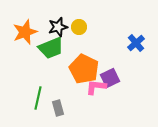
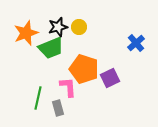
orange star: moved 1 px right, 1 px down
orange pentagon: rotated 8 degrees counterclockwise
pink L-shape: moved 28 px left; rotated 80 degrees clockwise
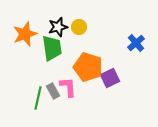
orange star: moved 1 px left, 1 px down
green trapezoid: moved 1 px right; rotated 76 degrees counterclockwise
orange pentagon: moved 4 px right, 2 px up
gray rectangle: moved 5 px left, 17 px up; rotated 14 degrees counterclockwise
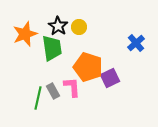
black star: moved 1 px up; rotated 24 degrees counterclockwise
pink L-shape: moved 4 px right
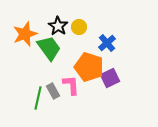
blue cross: moved 29 px left
green trapezoid: moved 3 px left; rotated 28 degrees counterclockwise
orange pentagon: moved 1 px right
pink L-shape: moved 1 px left, 2 px up
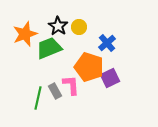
green trapezoid: rotated 76 degrees counterclockwise
gray rectangle: moved 2 px right
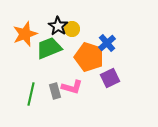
yellow circle: moved 7 px left, 2 px down
orange pentagon: moved 10 px up
pink L-shape: moved 1 px right, 2 px down; rotated 110 degrees clockwise
gray rectangle: rotated 14 degrees clockwise
green line: moved 7 px left, 4 px up
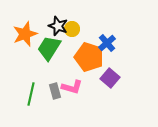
black star: rotated 12 degrees counterclockwise
green trapezoid: rotated 36 degrees counterclockwise
purple square: rotated 24 degrees counterclockwise
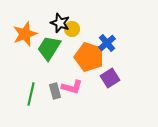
black star: moved 2 px right, 3 px up
purple square: rotated 18 degrees clockwise
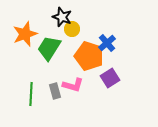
black star: moved 2 px right, 6 px up
orange pentagon: moved 1 px up
pink L-shape: moved 1 px right, 2 px up
green line: rotated 10 degrees counterclockwise
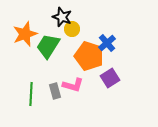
green trapezoid: moved 1 px left, 2 px up
